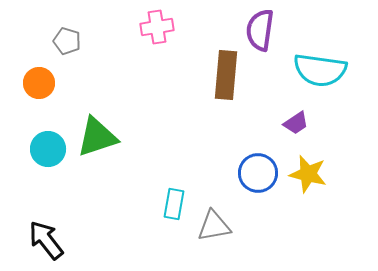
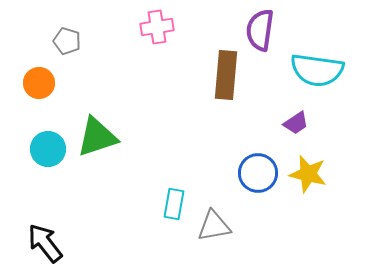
cyan semicircle: moved 3 px left
black arrow: moved 1 px left, 3 px down
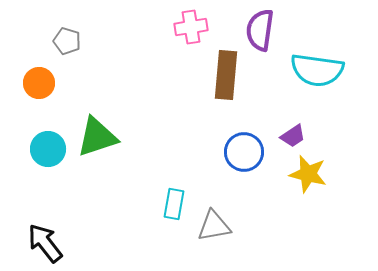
pink cross: moved 34 px right
purple trapezoid: moved 3 px left, 13 px down
blue circle: moved 14 px left, 21 px up
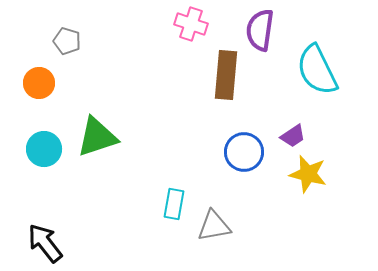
pink cross: moved 3 px up; rotated 28 degrees clockwise
cyan semicircle: rotated 56 degrees clockwise
cyan circle: moved 4 px left
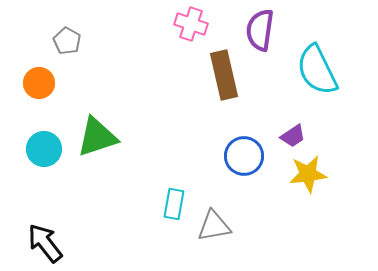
gray pentagon: rotated 12 degrees clockwise
brown rectangle: moved 2 px left; rotated 18 degrees counterclockwise
blue circle: moved 4 px down
yellow star: rotated 21 degrees counterclockwise
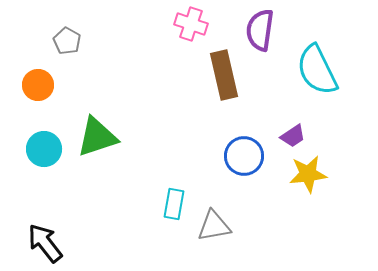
orange circle: moved 1 px left, 2 px down
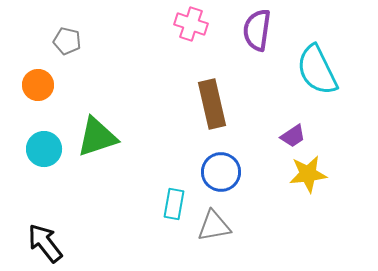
purple semicircle: moved 3 px left
gray pentagon: rotated 16 degrees counterclockwise
brown rectangle: moved 12 px left, 29 px down
blue circle: moved 23 px left, 16 px down
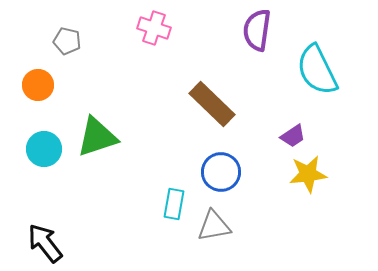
pink cross: moved 37 px left, 4 px down
brown rectangle: rotated 33 degrees counterclockwise
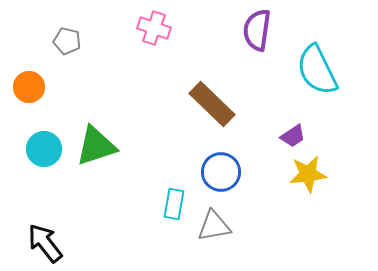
orange circle: moved 9 px left, 2 px down
green triangle: moved 1 px left, 9 px down
